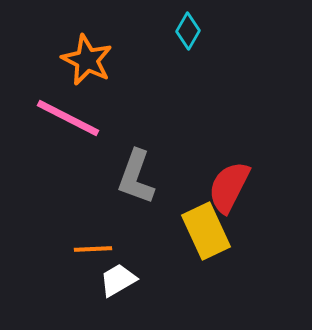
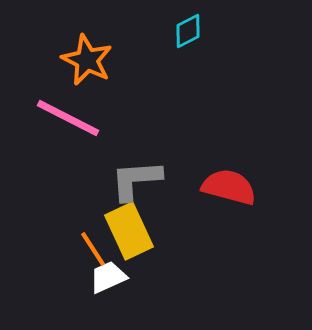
cyan diamond: rotated 33 degrees clockwise
gray L-shape: moved 3 px down; rotated 66 degrees clockwise
red semicircle: rotated 78 degrees clockwise
yellow rectangle: moved 77 px left
orange line: rotated 60 degrees clockwise
white trapezoid: moved 10 px left, 3 px up; rotated 6 degrees clockwise
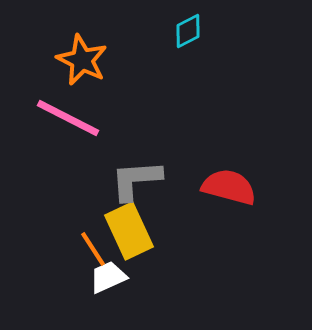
orange star: moved 5 px left
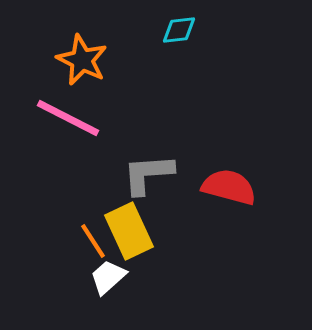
cyan diamond: moved 9 px left, 1 px up; rotated 21 degrees clockwise
gray L-shape: moved 12 px right, 6 px up
orange line: moved 8 px up
white trapezoid: rotated 18 degrees counterclockwise
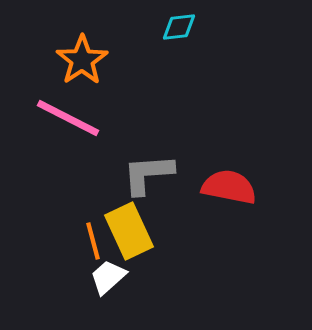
cyan diamond: moved 3 px up
orange star: rotated 12 degrees clockwise
red semicircle: rotated 4 degrees counterclockwise
orange line: rotated 18 degrees clockwise
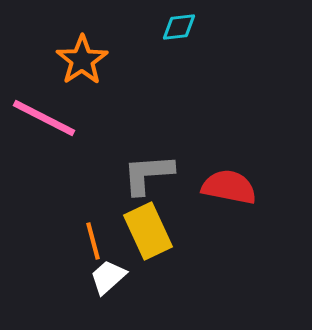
pink line: moved 24 px left
yellow rectangle: moved 19 px right
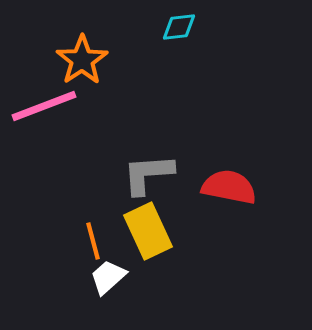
pink line: moved 12 px up; rotated 48 degrees counterclockwise
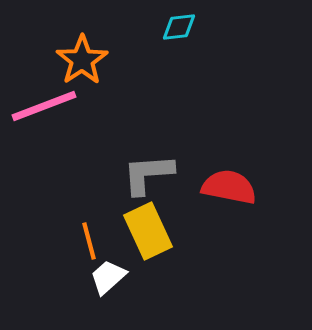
orange line: moved 4 px left
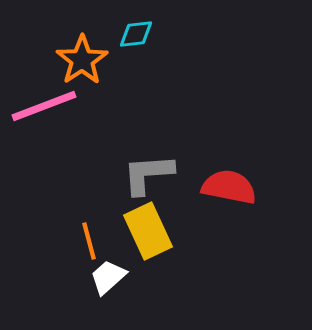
cyan diamond: moved 43 px left, 7 px down
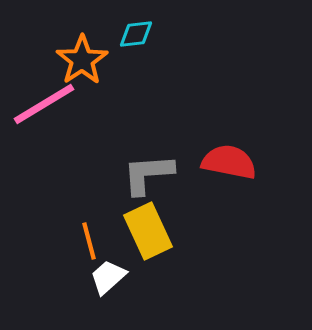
pink line: moved 2 px up; rotated 10 degrees counterclockwise
red semicircle: moved 25 px up
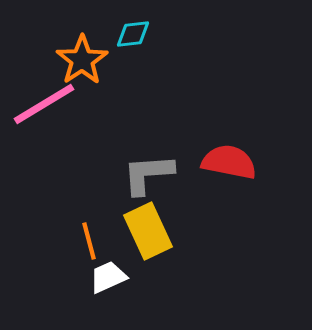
cyan diamond: moved 3 px left
white trapezoid: rotated 18 degrees clockwise
